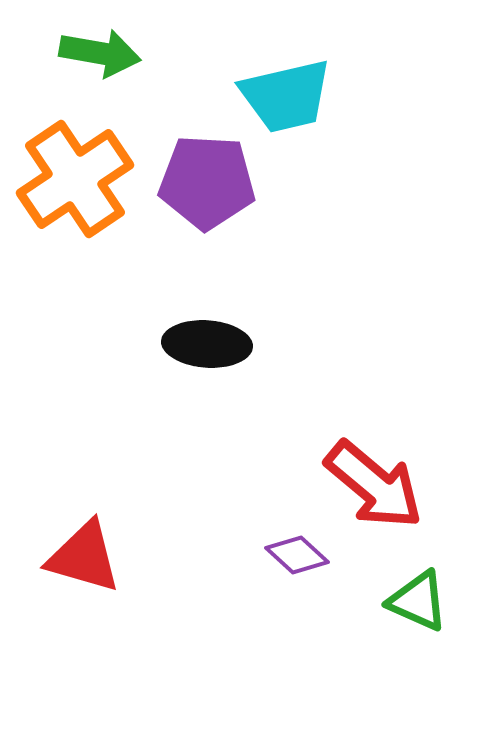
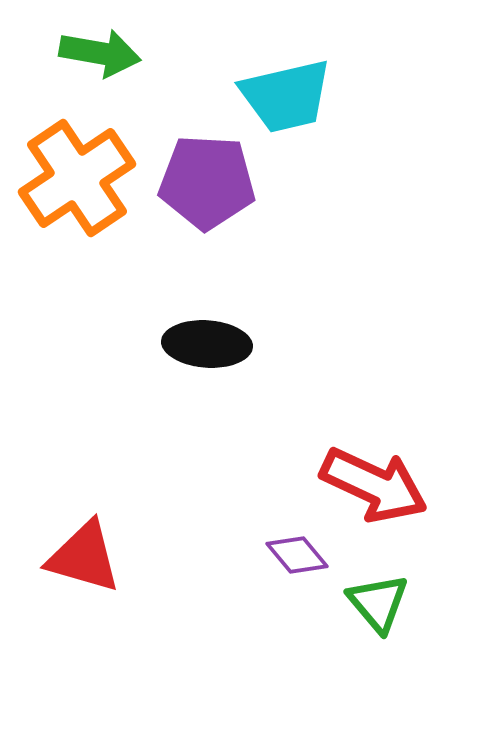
orange cross: moved 2 px right, 1 px up
red arrow: rotated 15 degrees counterclockwise
purple diamond: rotated 8 degrees clockwise
green triangle: moved 40 px left, 2 px down; rotated 26 degrees clockwise
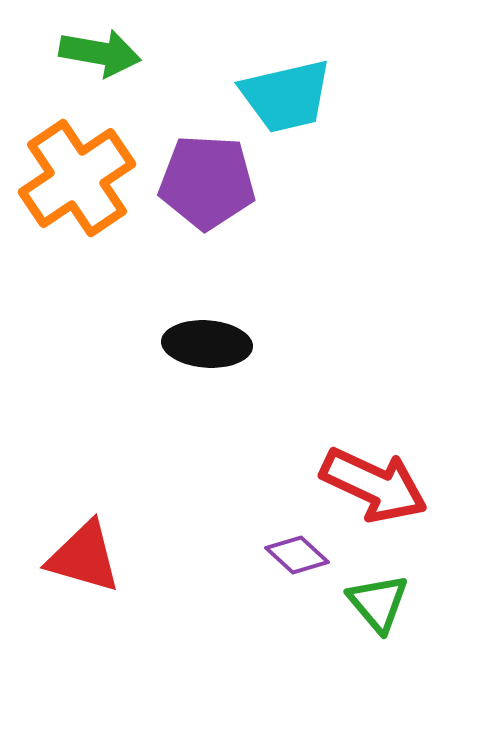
purple diamond: rotated 8 degrees counterclockwise
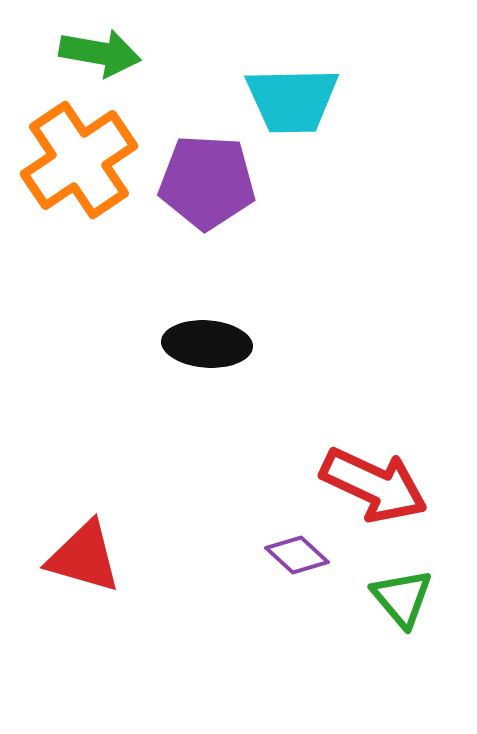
cyan trapezoid: moved 6 px right, 4 px down; rotated 12 degrees clockwise
orange cross: moved 2 px right, 18 px up
green triangle: moved 24 px right, 5 px up
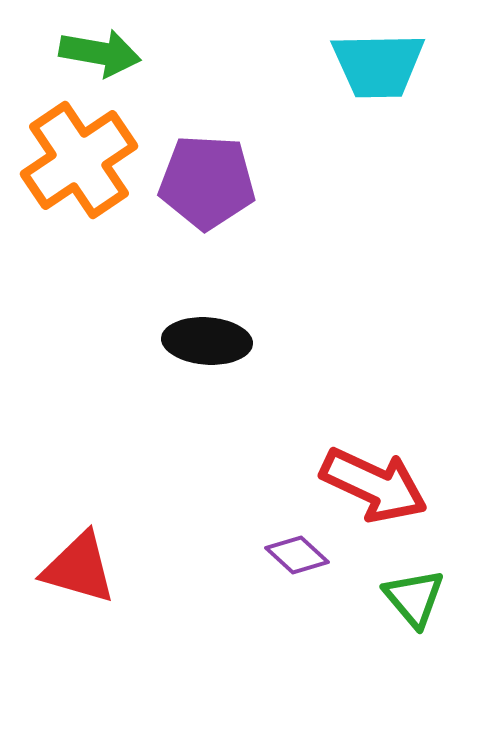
cyan trapezoid: moved 86 px right, 35 px up
black ellipse: moved 3 px up
red triangle: moved 5 px left, 11 px down
green triangle: moved 12 px right
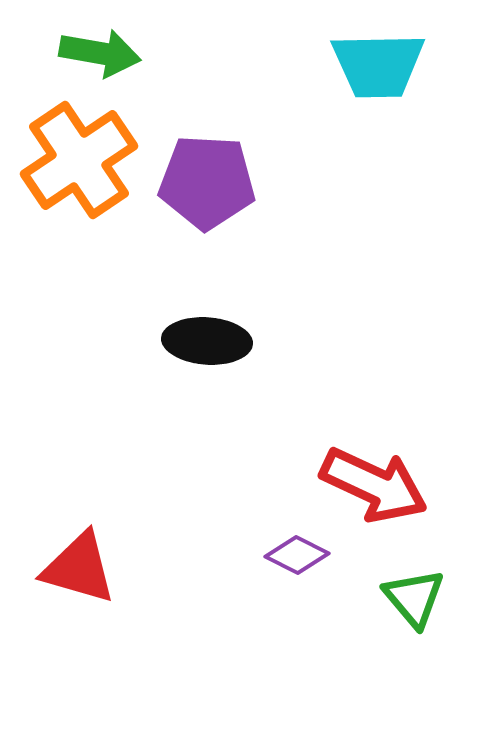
purple diamond: rotated 16 degrees counterclockwise
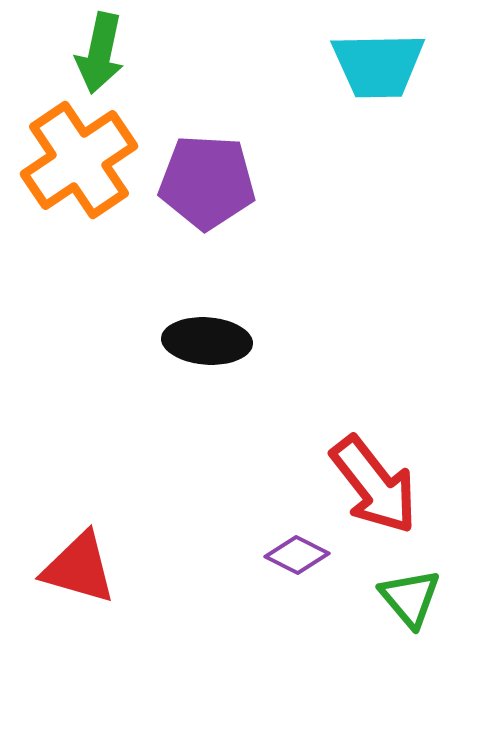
green arrow: rotated 92 degrees clockwise
red arrow: rotated 27 degrees clockwise
green triangle: moved 4 px left
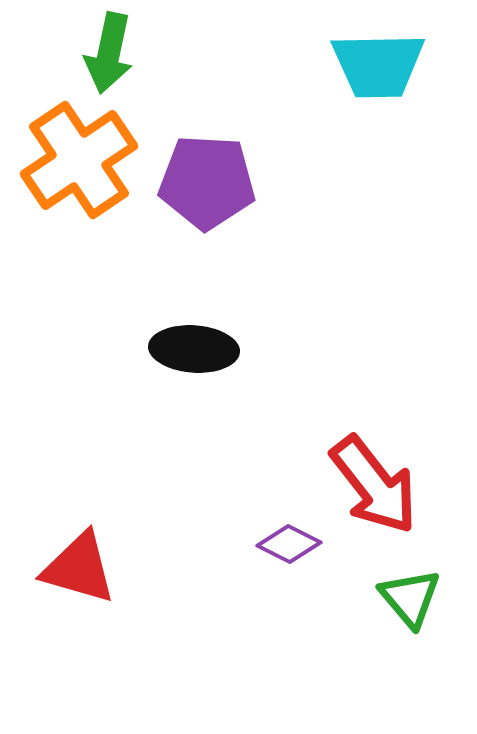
green arrow: moved 9 px right
black ellipse: moved 13 px left, 8 px down
purple diamond: moved 8 px left, 11 px up
